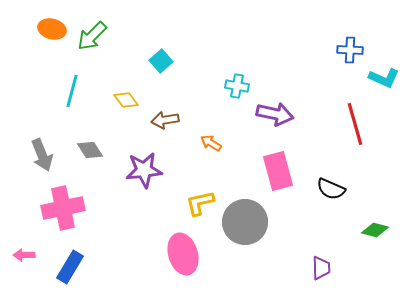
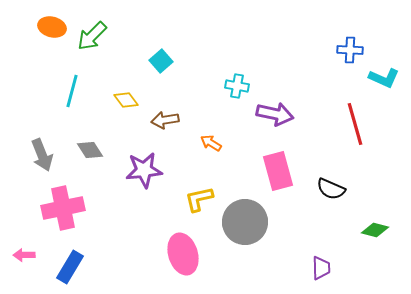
orange ellipse: moved 2 px up
yellow L-shape: moved 1 px left, 4 px up
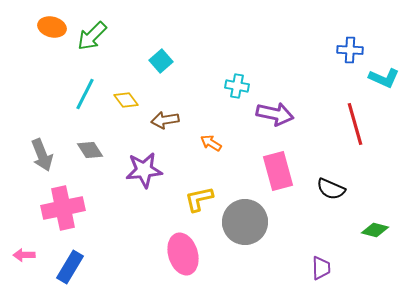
cyan line: moved 13 px right, 3 px down; rotated 12 degrees clockwise
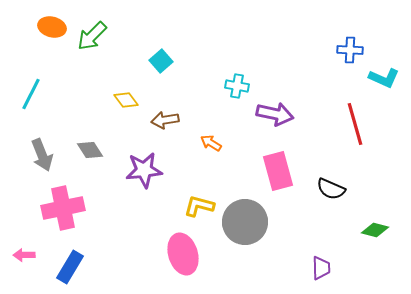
cyan line: moved 54 px left
yellow L-shape: moved 7 px down; rotated 28 degrees clockwise
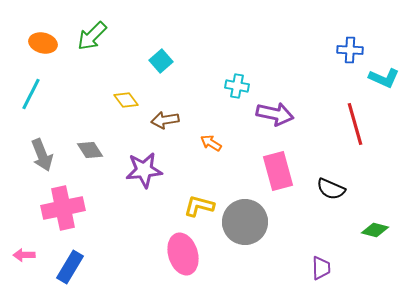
orange ellipse: moved 9 px left, 16 px down
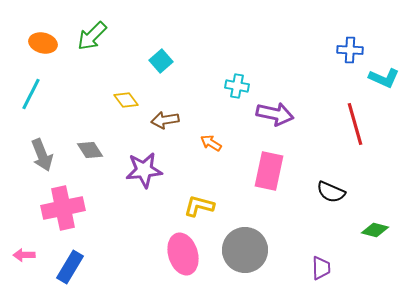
pink rectangle: moved 9 px left; rotated 27 degrees clockwise
black semicircle: moved 3 px down
gray circle: moved 28 px down
